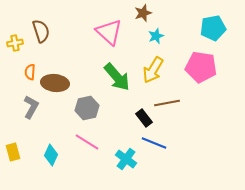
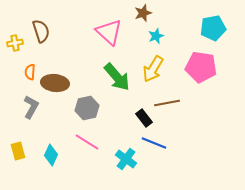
yellow arrow: moved 1 px up
yellow rectangle: moved 5 px right, 1 px up
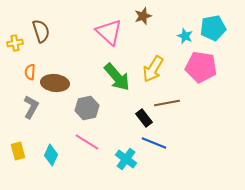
brown star: moved 3 px down
cyan star: moved 29 px right; rotated 28 degrees counterclockwise
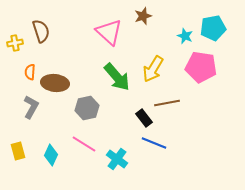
pink line: moved 3 px left, 2 px down
cyan cross: moved 9 px left
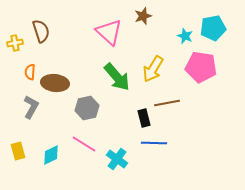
black rectangle: rotated 24 degrees clockwise
blue line: rotated 20 degrees counterclockwise
cyan diamond: rotated 40 degrees clockwise
